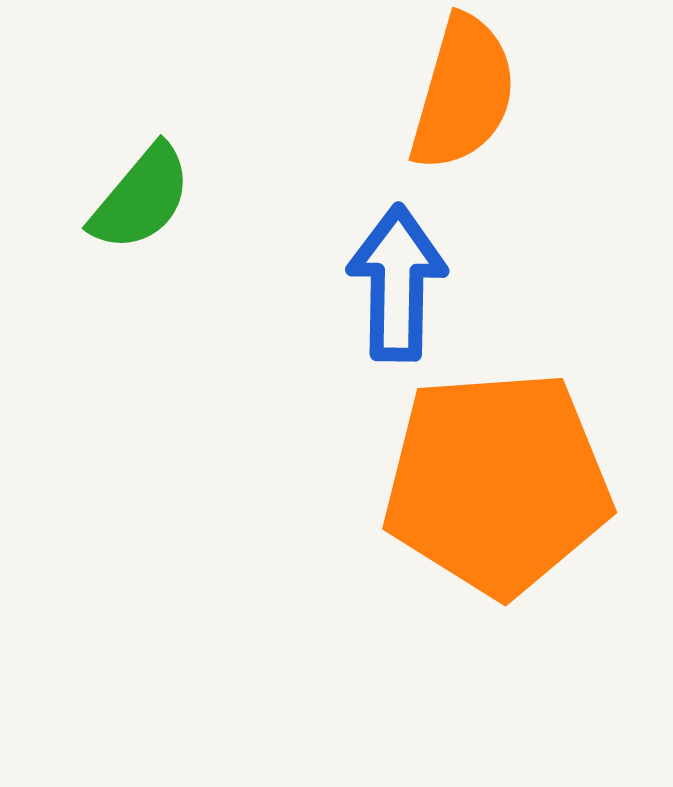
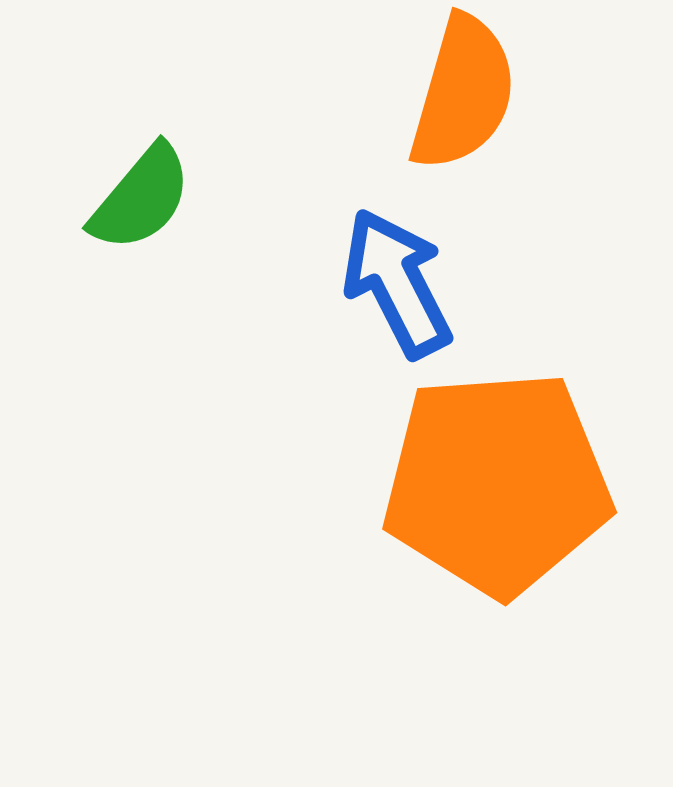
blue arrow: rotated 28 degrees counterclockwise
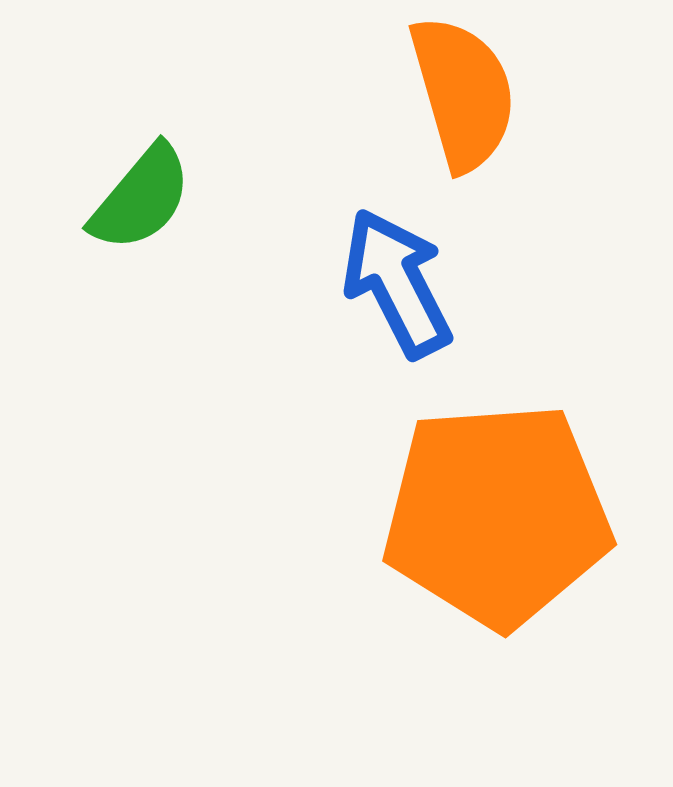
orange semicircle: rotated 32 degrees counterclockwise
orange pentagon: moved 32 px down
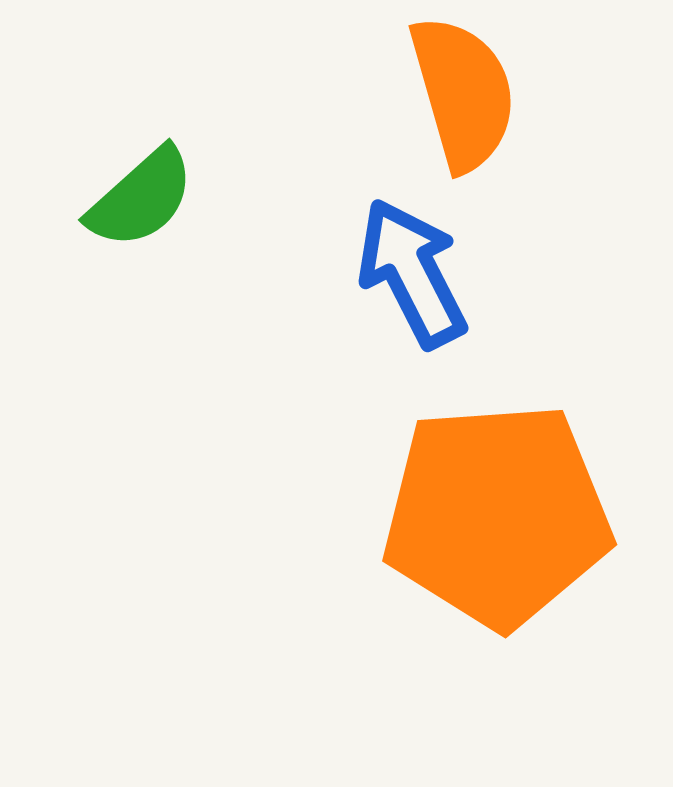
green semicircle: rotated 8 degrees clockwise
blue arrow: moved 15 px right, 10 px up
